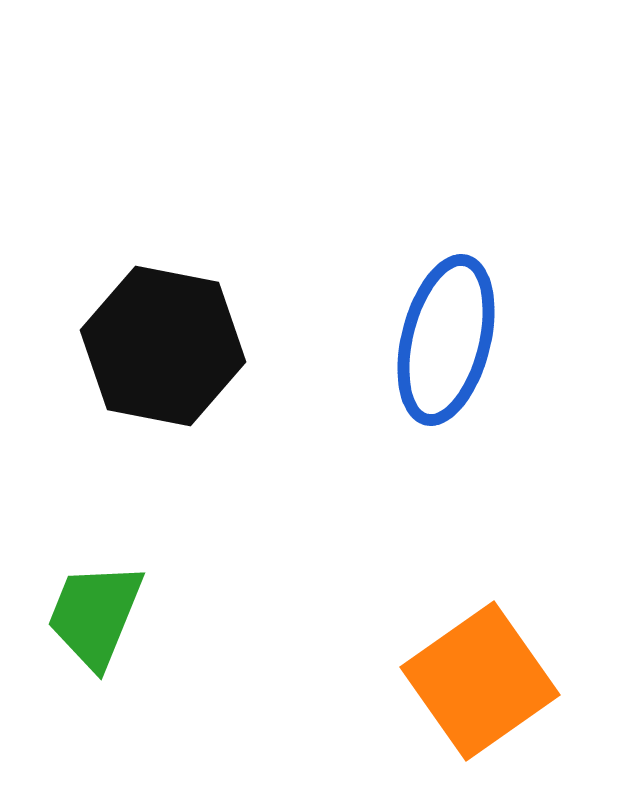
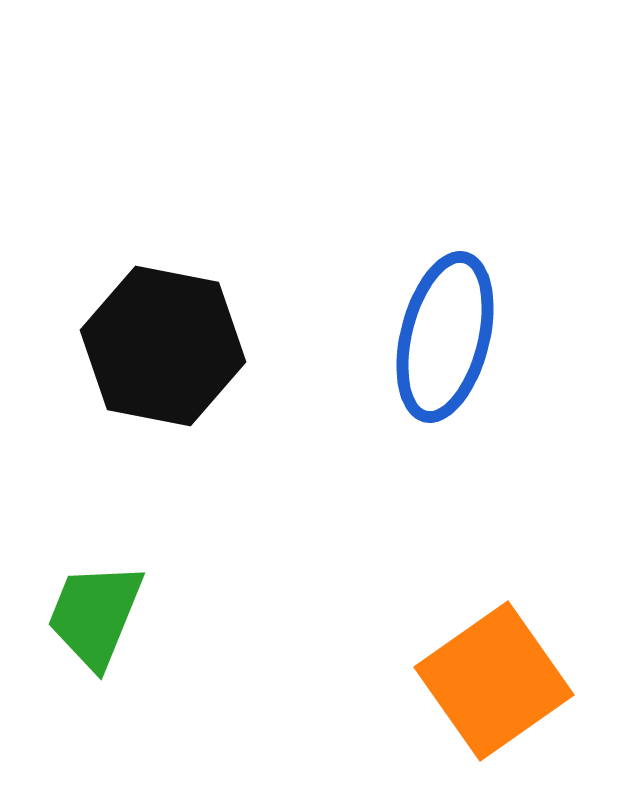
blue ellipse: moved 1 px left, 3 px up
orange square: moved 14 px right
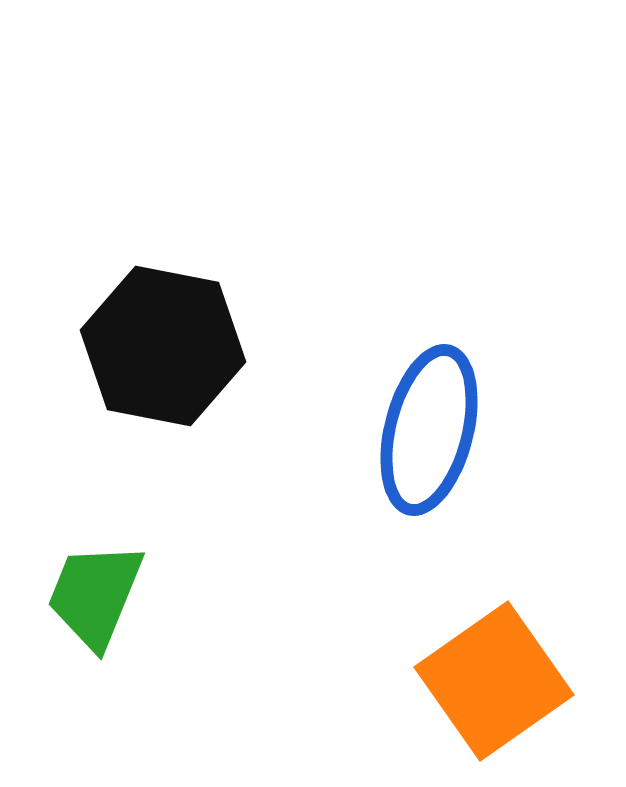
blue ellipse: moved 16 px left, 93 px down
green trapezoid: moved 20 px up
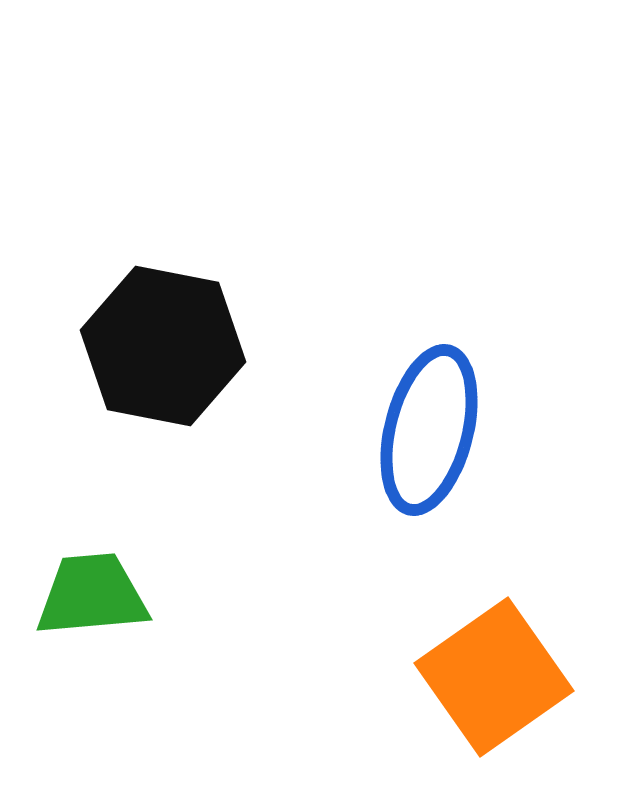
green trapezoid: moved 3 px left; rotated 63 degrees clockwise
orange square: moved 4 px up
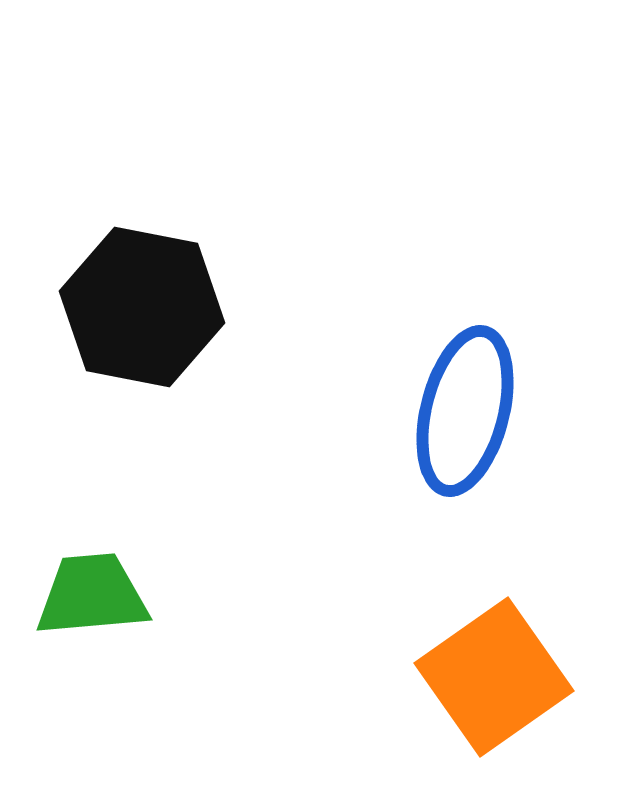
black hexagon: moved 21 px left, 39 px up
blue ellipse: moved 36 px right, 19 px up
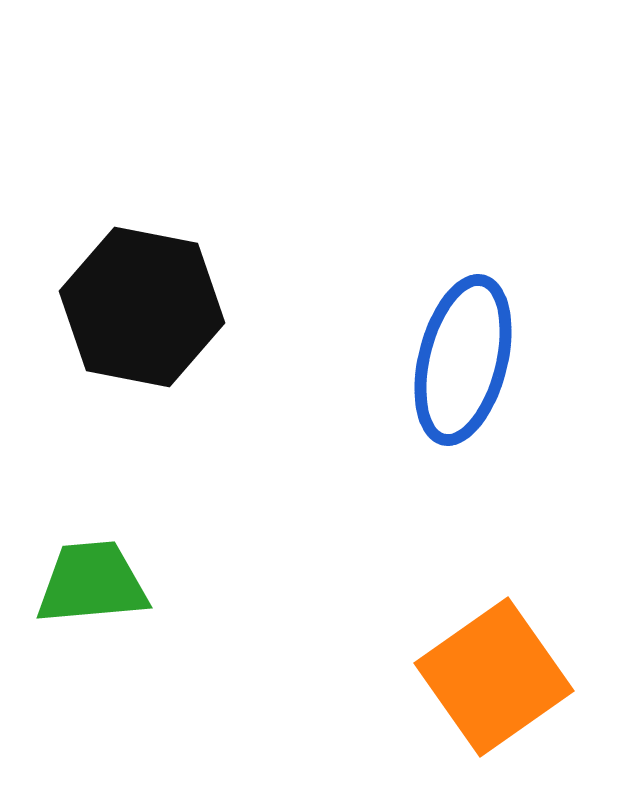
blue ellipse: moved 2 px left, 51 px up
green trapezoid: moved 12 px up
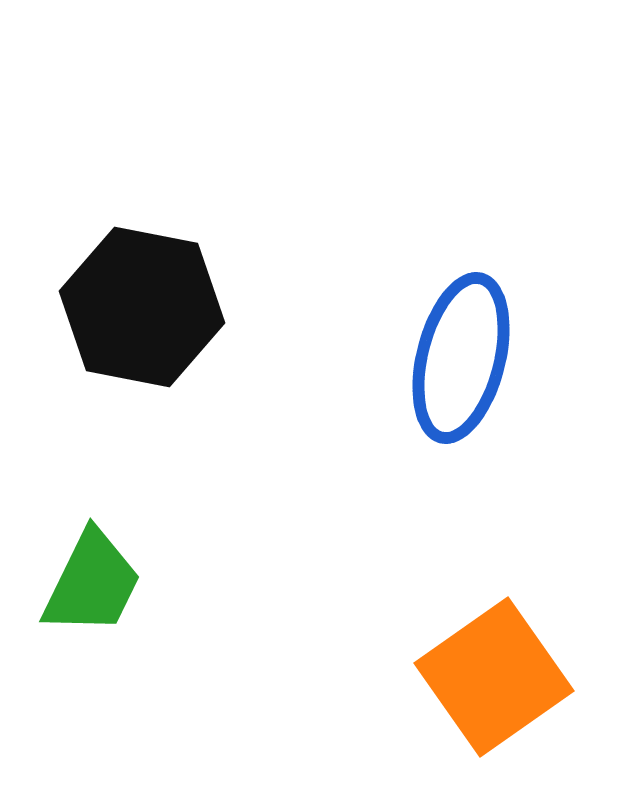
blue ellipse: moved 2 px left, 2 px up
green trapezoid: rotated 121 degrees clockwise
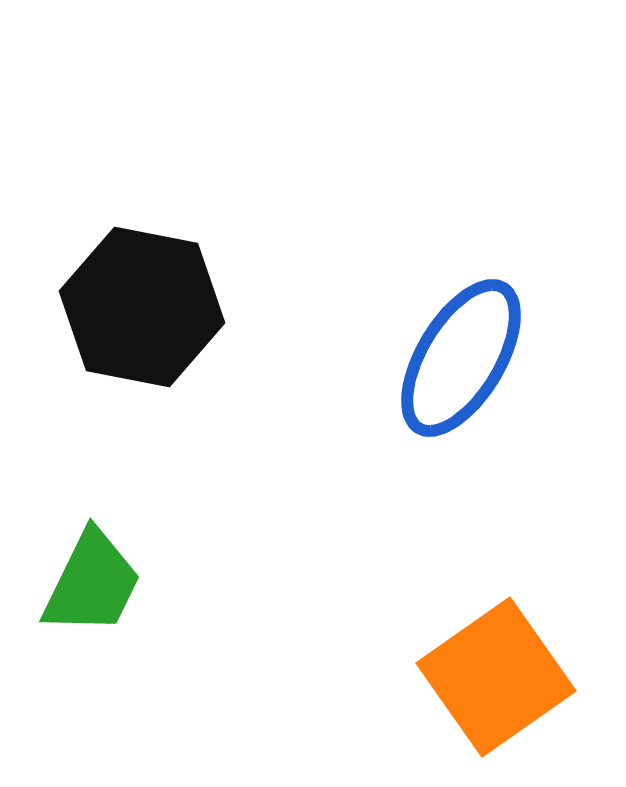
blue ellipse: rotated 17 degrees clockwise
orange square: moved 2 px right
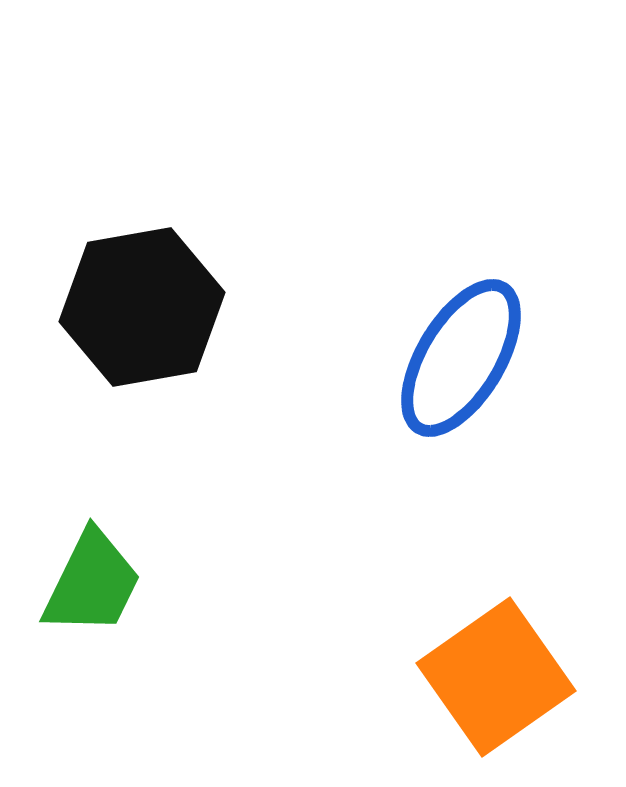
black hexagon: rotated 21 degrees counterclockwise
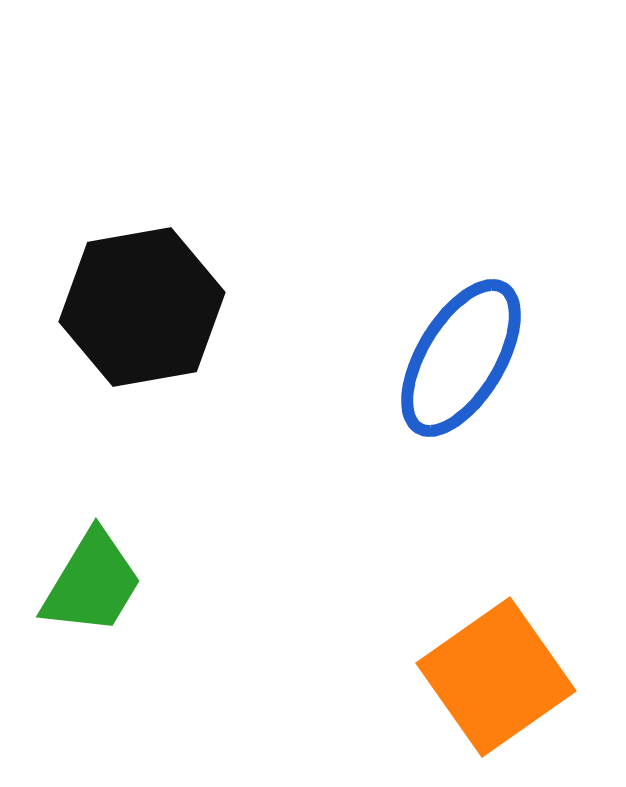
green trapezoid: rotated 5 degrees clockwise
